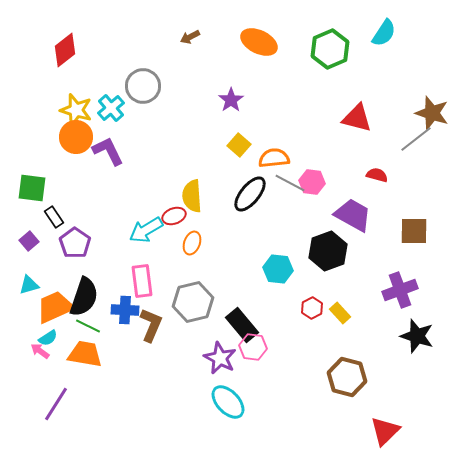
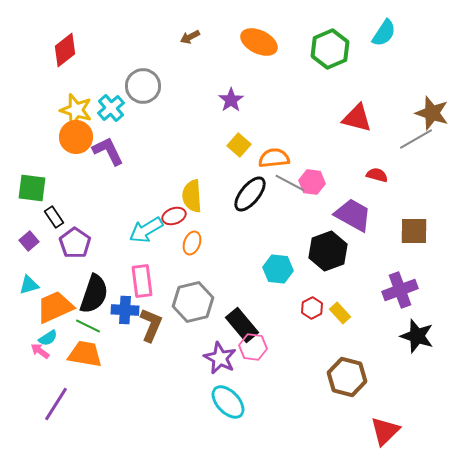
gray line at (416, 139): rotated 8 degrees clockwise
black semicircle at (84, 297): moved 10 px right, 3 px up
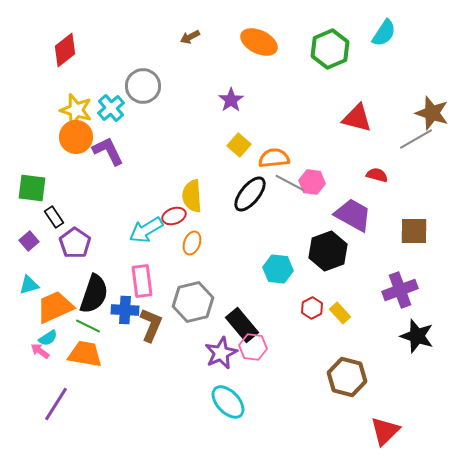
purple star at (220, 358): moved 1 px right, 5 px up; rotated 20 degrees clockwise
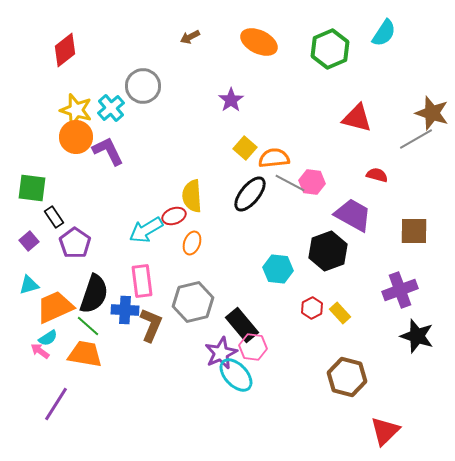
yellow square at (239, 145): moved 6 px right, 3 px down
green line at (88, 326): rotated 15 degrees clockwise
cyan ellipse at (228, 402): moved 8 px right, 27 px up
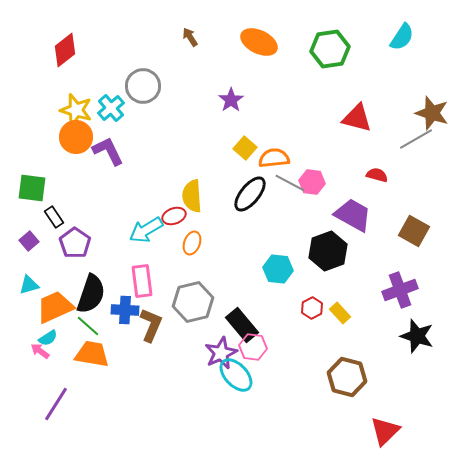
cyan semicircle at (384, 33): moved 18 px right, 4 px down
brown arrow at (190, 37): rotated 84 degrees clockwise
green hexagon at (330, 49): rotated 15 degrees clockwise
brown square at (414, 231): rotated 28 degrees clockwise
black semicircle at (94, 294): moved 3 px left
orange trapezoid at (85, 354): moved 7 px right
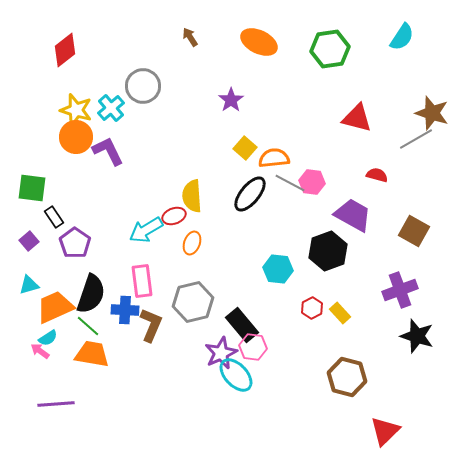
purple line at (56, 404): rotated 54 degrees clockwise
